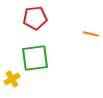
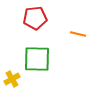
orange line: moved 13 px left
green square: moved 2 px right, 1 px down; rotated 8 degrees clockwise
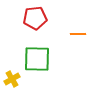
orange line: rotated 14 degrees counterclockwise
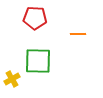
red pentagon: rotated 10 degrees clockwise
green square: moved 1 px right, 2 px down
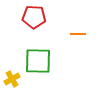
red pentagon: moved 1 px left, 1 px up
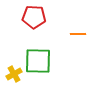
yellow cross: moved 2 px right, 5 px up
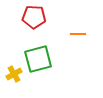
green square: moved 2 px up; rotated 16 degrees counterclockwise
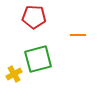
orange line: moved 1 px down
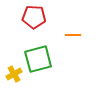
orange line: moved 5 px left
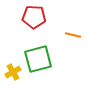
orange line: rotated 14 degrees clockwise
yellow cross: moved 1 px left, 2 px up
